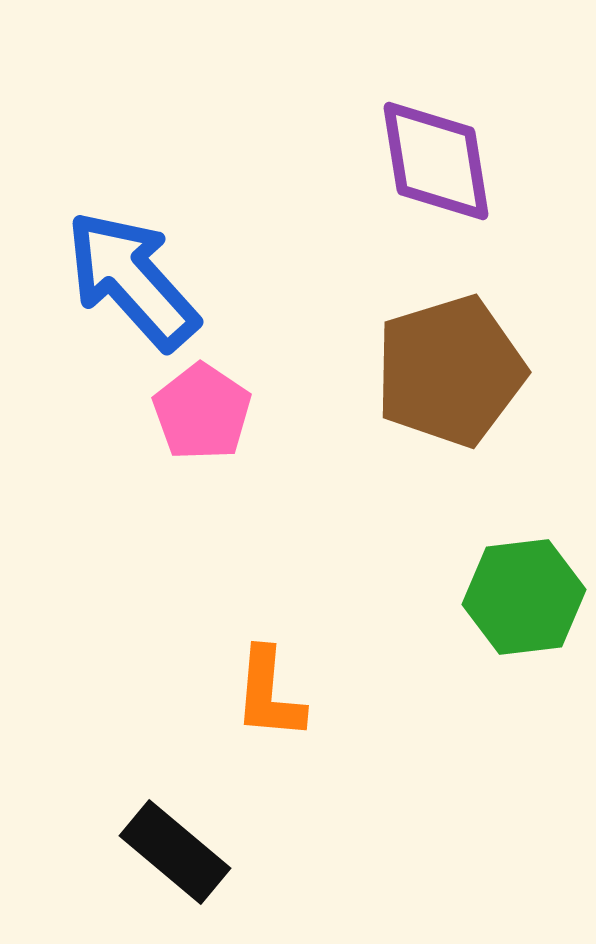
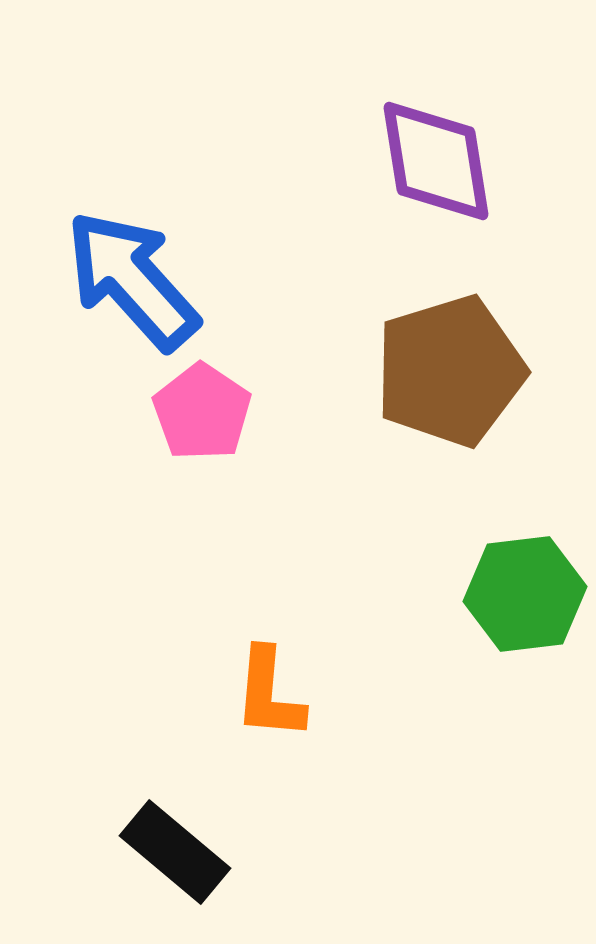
green hexagon: moved 1 px right, 3 px up
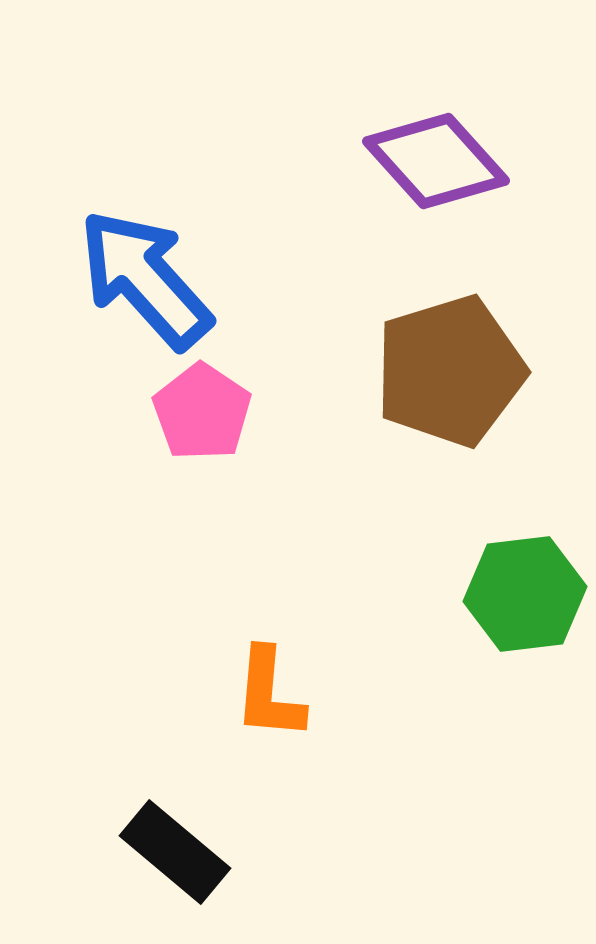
purple diamond: rotated 33 degrees counterclockwise
blue arrow: moved 13 px right, 1 px up
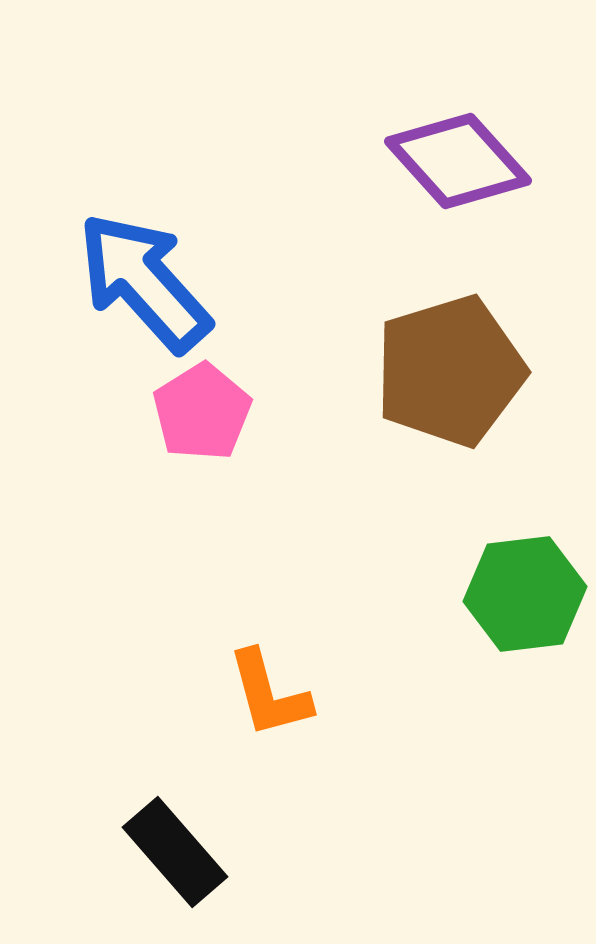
purple diamond: moved 22 px right
blue arrow: moved 1 px left, 3 px down
pink pentagon: rotated 6 degrees clockwise
orange L-shape: rotated 20 degrees counterclockwise
black rectangle: rotated 9 degrees clockwise
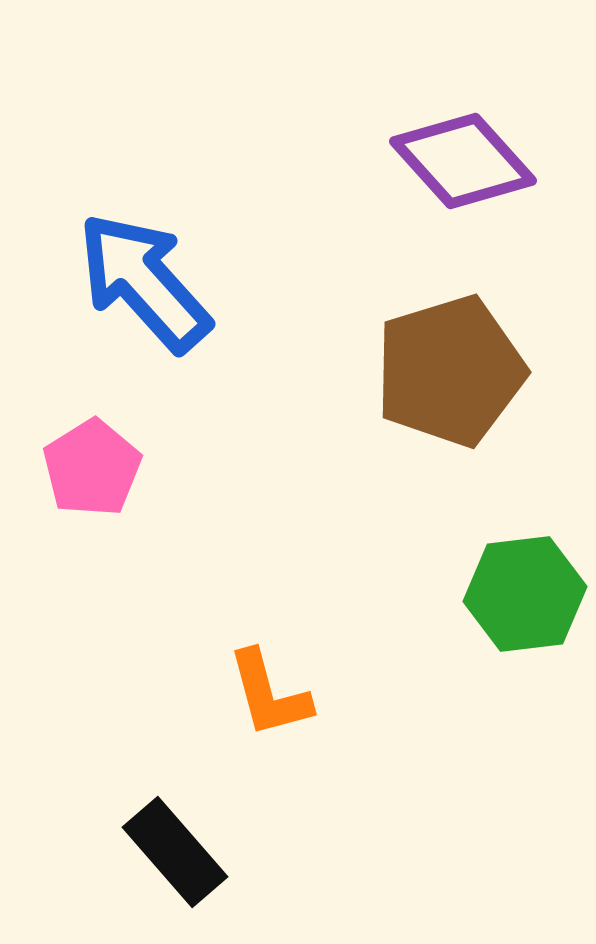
purple diamond: moved 5 px right
pink pentagon: moved 110 px left, 56 px down
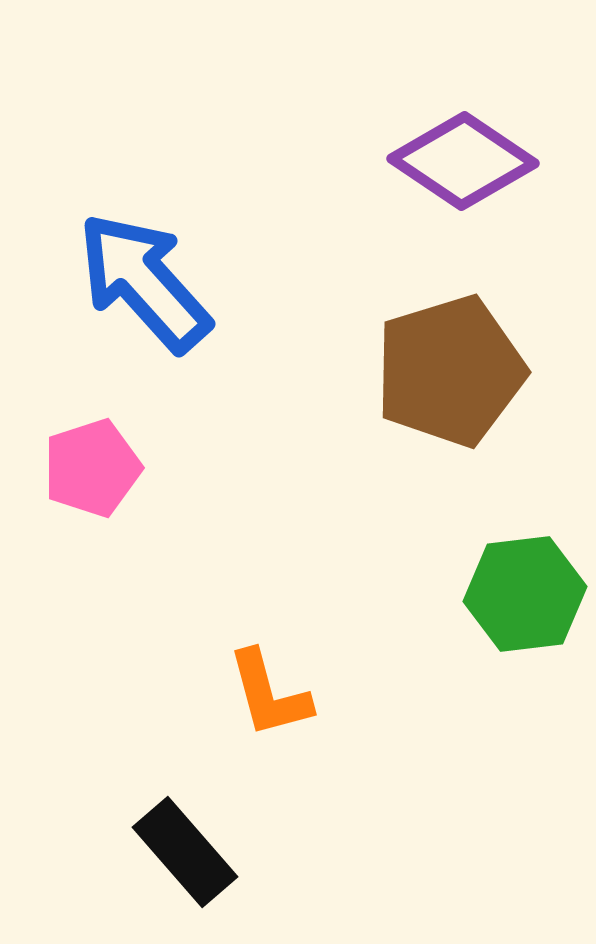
purple diamond: rotated 14 degrees counterclockwise
pink pentagon: rotated 14 degrees clockwise
black rectangle: moved 10 px right
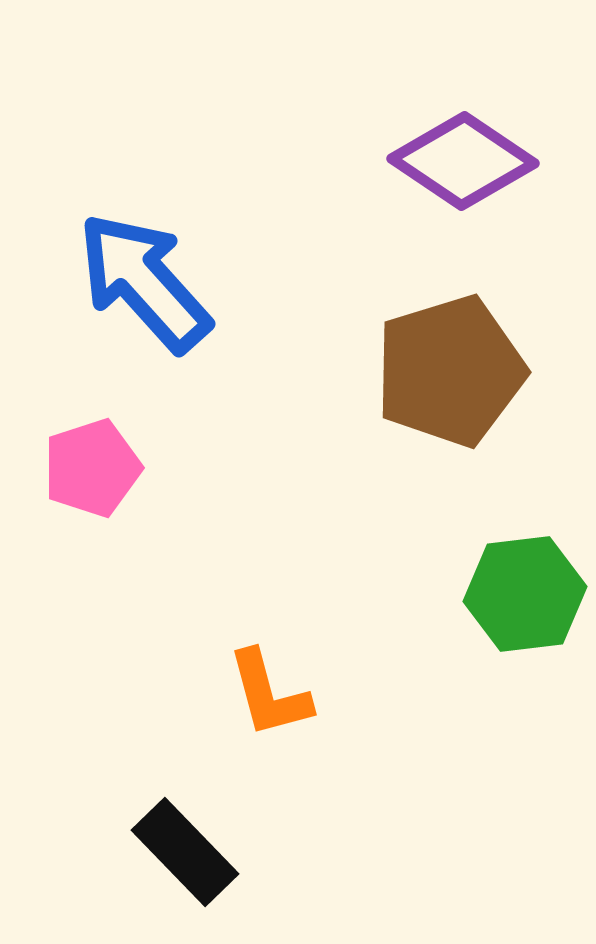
black rectangle: rotated 3 degrees counterclockwise
